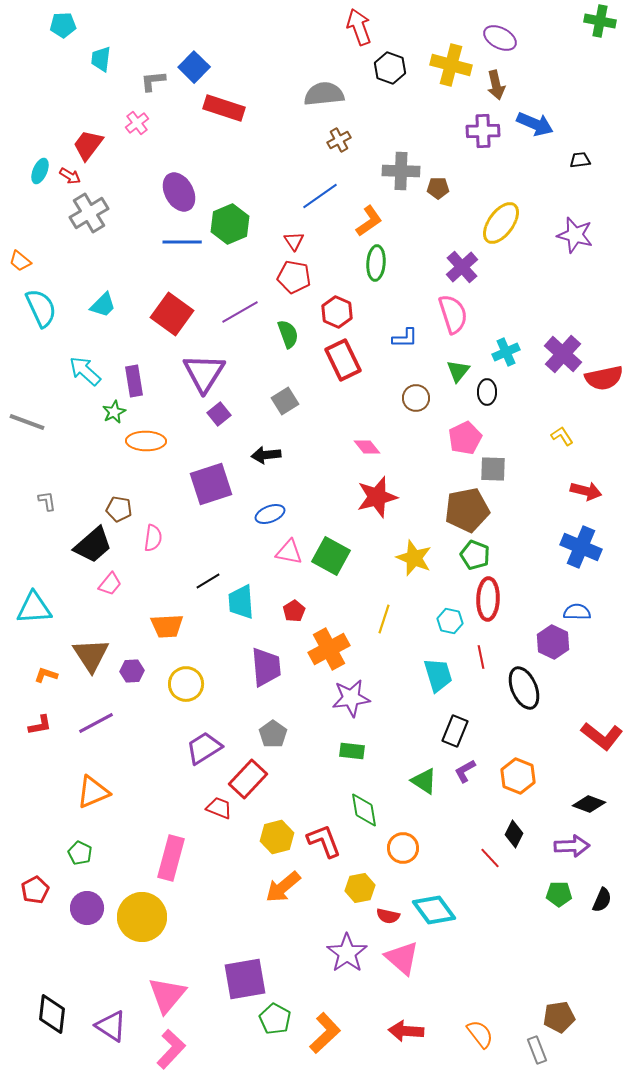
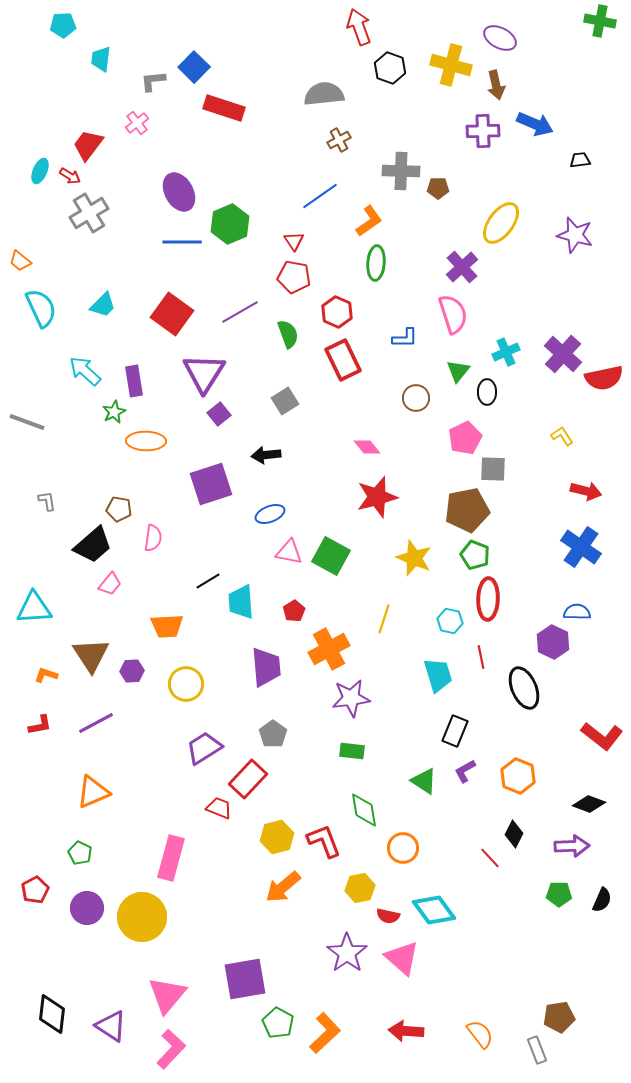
blue cross at (581, 547): rotated 12 degrees clockwise
green pentagon at (275, 1019): moved 3 px right, 4 px down
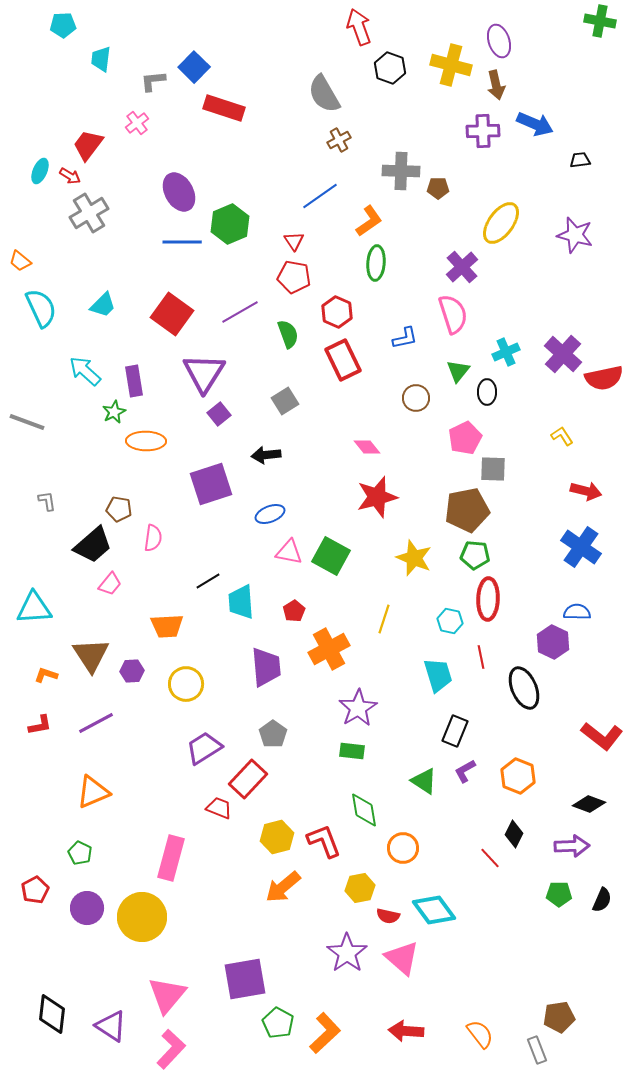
purple ellipse at (500, 38): moved 1 px left, 3 px down; rotated 44 degrees clockwise
gray semicircle at (324, 94): rotated 114 degrees counterclockwise
blue L-shape at (405, 338): rotated 12 degrees counterclockwise
green pentagon at (475, 555): rotated 16 degrees counterclockwise
purple star at (351, 698): moved 7 px right, 10 px down; rotated 24 degrees counterclockwise
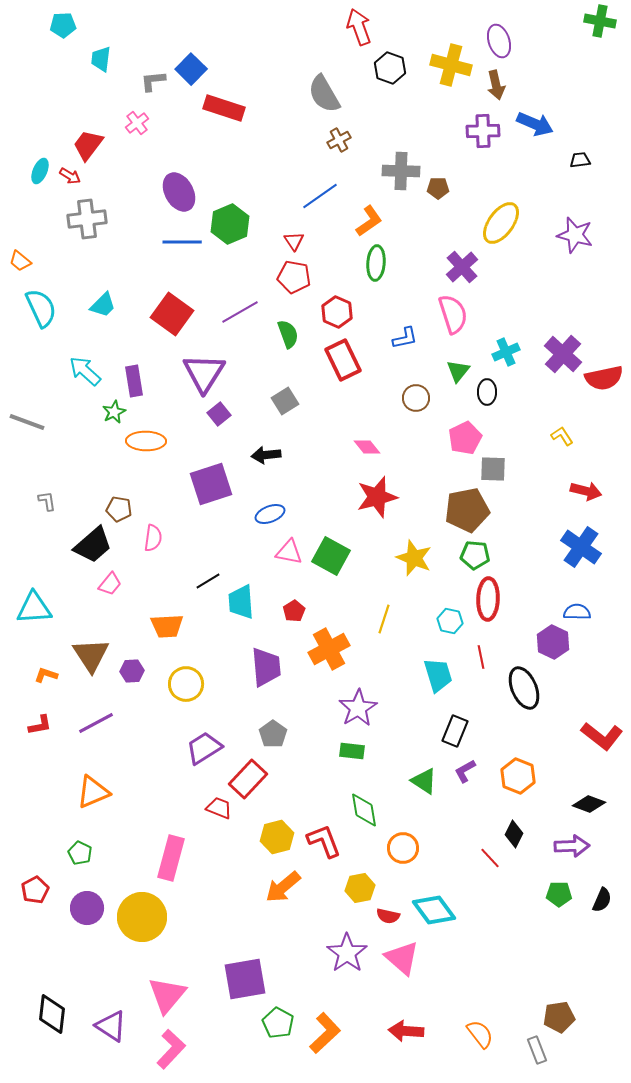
blue square at (194, 67): moved 3 px left, 2 px down
gray cross at (89, 213): moved 2 px left, 6 px down; rotated 24 degrees clockwise
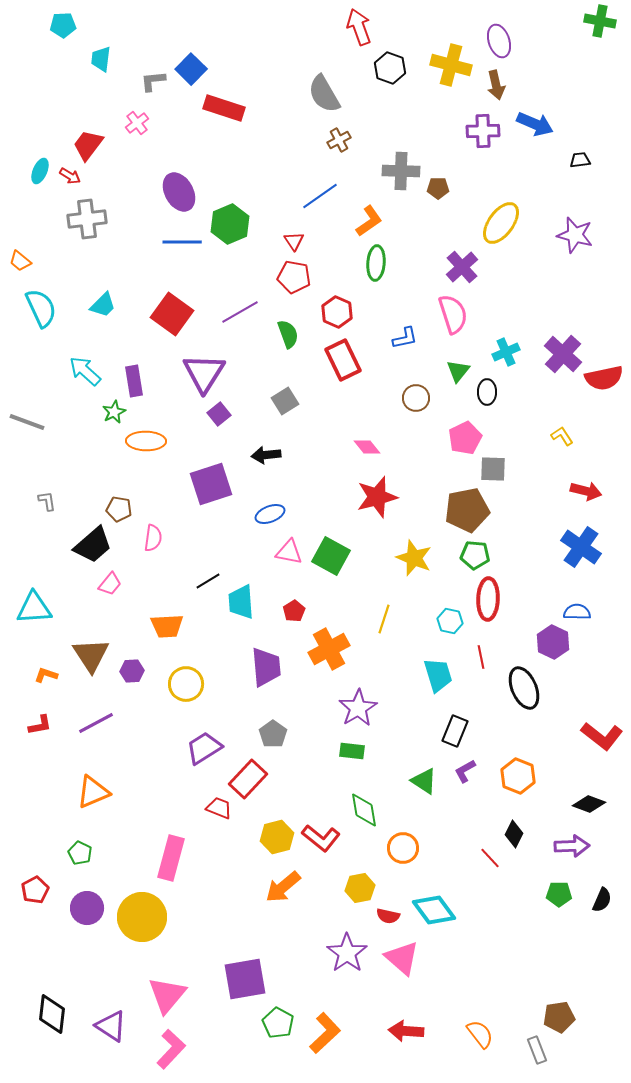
red L-shape at (324, 841): moved 3 px left, 3 px up; rotated 150 degrees clockwise
